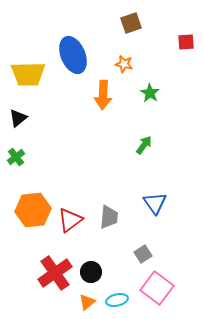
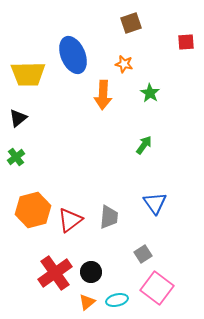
orange hexagon: rotated 8 degrees counterclockwise
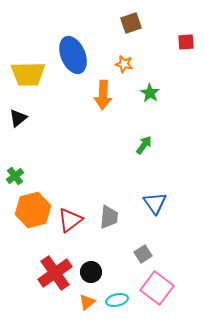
green cross: moved 1 px left, 19 px down
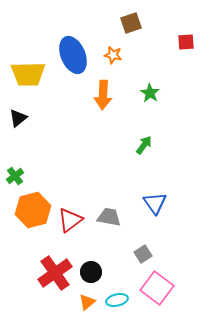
orange star: moved 11 px left, 9 px up
gray trapezoid: rotated 85 degrees counterclockwise
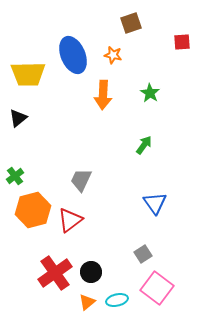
red square: moved 4 px left
gray trapezoid: moved 28 px left, 37 px up; rotated 75 degrees counterclockwise
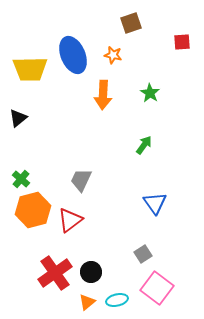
yellow trapezoid: moved 2 px right, 5 px up
green cross: moved 6 px right, 3 px down; rotated 12 degrees counterclockwise
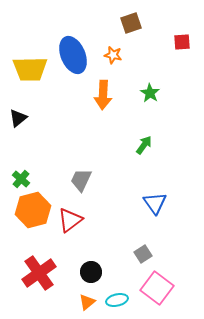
red cross: moved 16 px left
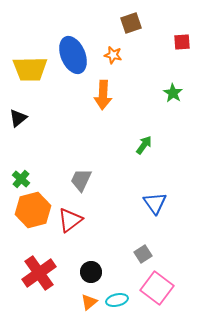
green star: moved 23 px right
orange triangle: moved 2 px right
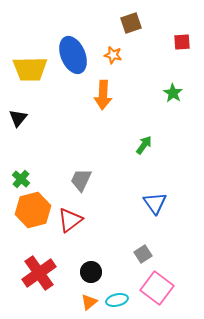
black triangle: rotated 12 degrees counterclockwise
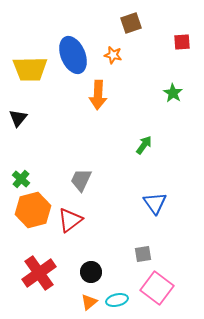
orange arrow: moved 5 px left
gray square: rotated 24 degrees clockwise
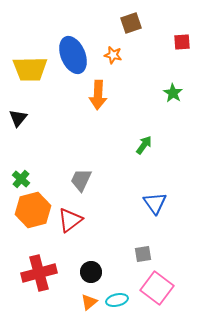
red cross: rotated 20 degrees clockwise
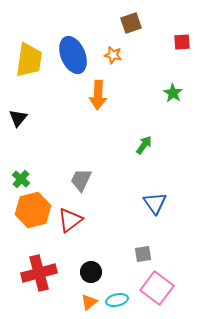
yellow trapezoid: moved 1 px left, 9 px up; rotated 81 degrees counterclockwise
